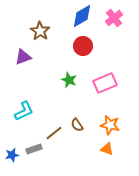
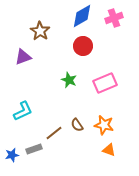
pink cross: rotated 18 degrees clockwise
cyan L-shape: moved 1 px left
orange star: moved 6 px left
orange triangle: moved 2 px right, 1 px down
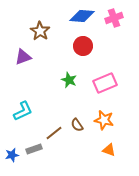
blue diamond: rotated 35 degrees clockwise
orange star: moved 5 px up
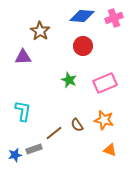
purple triangle: rotated 18 degrees clockwise
cyan L-shape: rotated 55 degrees counterclockwise
orange triangle: moved 1 px right
blue star: moved 3 px right
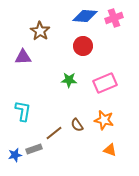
blue diamond: moved 3 px right
green star: rotated 21 degrees counterclockwise
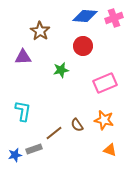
green star: moved 8 px left, 10 px up; rotated 14 degrees counterclockwise
